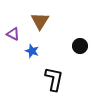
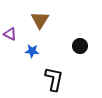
brown triangle: moved 1 px up
purple triangle: moved 3 px left
blue star: rotated 16 degrees counterclockwise
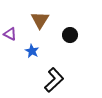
black circle: moved 10 px left, 11 px up
blue star: rotated 24 degrees clockwise
black L-shape: moved 1 px down; rotated 35 degrees clockwise
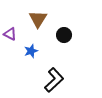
brown triangle: moved 2 px left, 1 px up
black circle: moved 6 px left
blue star: moved 1 px left; rotated 24 degrees clockwise
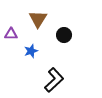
purple triangle: moved 1 px right; rotated 24 degrees counterclockwise
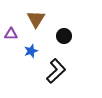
brown triangle: moved 2 px left
black circle: moved 1 px down
black L-shape: moved 2 px right, 9 px up
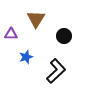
blue star: moved 5 px left, 6 px down
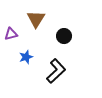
purple triangle: rotated 16 degrees counterclockwise
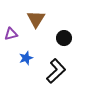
black circle: moved 2 px down
blue star: moved 1 px down
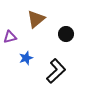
brown triangle: rotated 18 degrees clockwise
purple triangle: moved 1 px left, 3 px down
black circle: moved 2 px right, 4 px up
